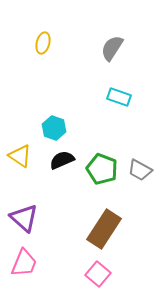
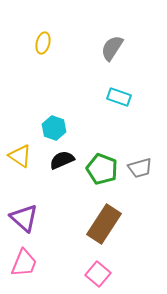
gray trapezoid: moved 2 px up; rotated 45 degrees counterclockwise
brown rectangle: moved 5 px up
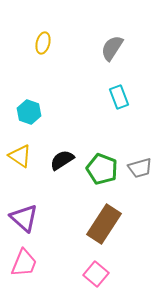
cyan rectangle: rotated 50 degrees clockwise
cyan hexagon: moved 25 px left, 16 px up
black semicircle: rotated 10 degrees counterclockwise
pink square: moved 2 px left
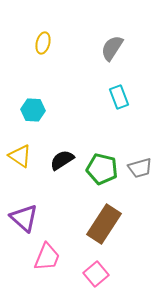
cyan hexagon: moved 4 px right, 2 px up; rotated 15 degrees counterclockwise
green pentagon: rotated 8 degrees counterclockwise
pink trapezoid: moved 23 px right, 6 px up
pink square: rotated 10 degrees clockwise
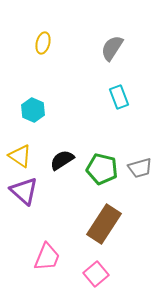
cyan hexagon: rotated 20 degrees clockwise
purple triangle: moved 27 px up
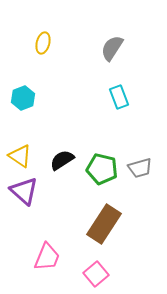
cyan hexagon: moved 10 px left, 12 px up; rotated 15 degrees clockwise
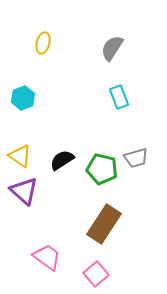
gray trapezoid: moved 4 px left, 10 px up
pink trapezoid: rotated 76 degrees counterclockwise
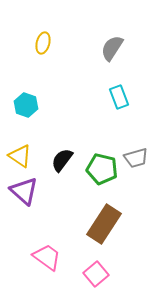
cyan hexagon: moved 3 px right, 7 px down; rotated 20 degrees counterclockwise
black semicircle: rotated 20 degrees counterclockwise
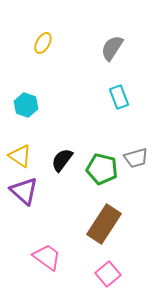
yellow ellipse: rotated 15 degrees clockwise
pink square: moved 12 px right
